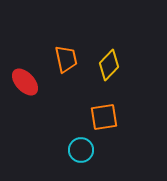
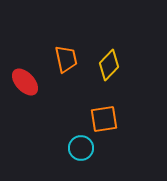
orange square: moved 2 px down
cyan circle: moved 2 px up
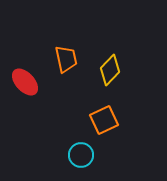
yellow diamond: moved 1 px right, 5 px down
orange square: moved 1 px down; rotated 16 degrees counterclockwise
cyan circle: moved 7 px down
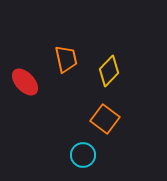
yellow diamond: moved 1 px left, 1 px down
orange square: moved 1 px right, 1 px up; rotated 28 degrees counterclockwise
cyan circle: moved 2 px right
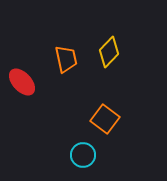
yellow diamond: moved 19 px up
red ellipse: moved 3 px left
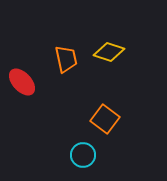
yellow diamond: rotated 64 degrees clockwise
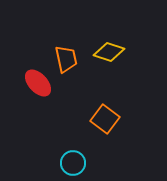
red ellipse: moved 16 px right, 1 px down
cyan circle: moved 10 px left, 8 px down
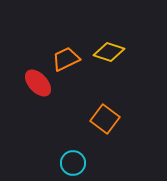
orange trapezoid: rotated 104 degrees counterclockwise
